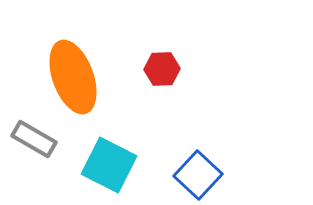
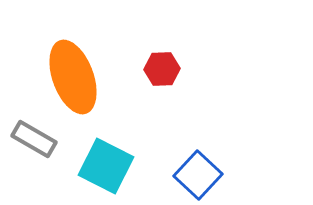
cyan square: moved 3 px left, 1 px down
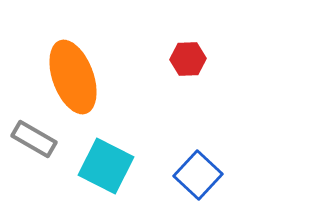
red hexagon: moved 26 px right, 10 px up
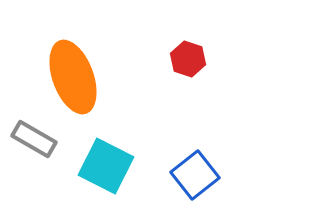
red hexagon: rotated 20 degrees clockwise
blue square: moved 3 px left; rotated 9 degrees clockwise
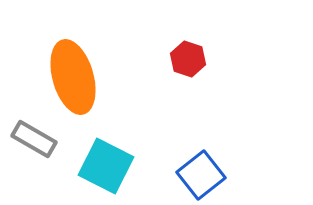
orange ellipse: rotated 4 degrees clockwise
blue square: moved 6 px right
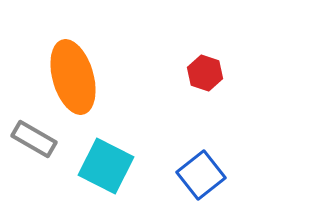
red hexagon: moved 17 px right, 14 px down
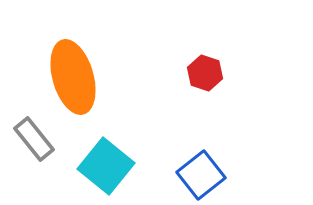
gray rectangle: rotated 21 degrees clockwise
cyan square: rotated 12 degrees clockwise
